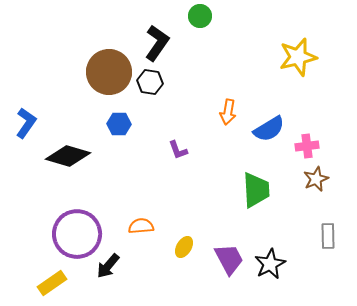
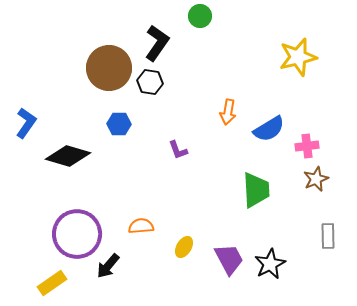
brown circle: moved 4 px up
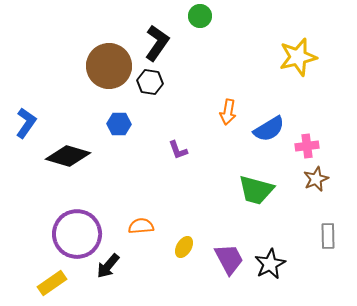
brown circle: moved 2 px up
green trapezoid: rotated 108 degrees clockwise
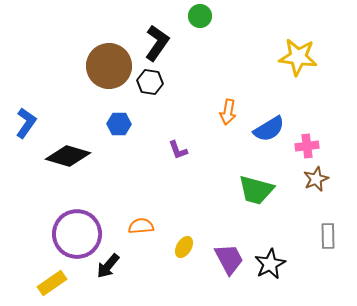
yellow star: rotated 21 degrees clockwise
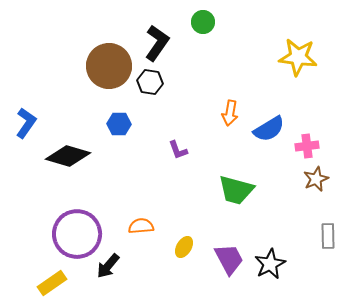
green circle: moved 3 px right, 6 px down
orange arrow: moved 2 px right, 1 px down
green trapezoid: moved 20 px left
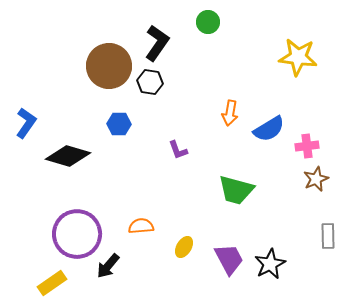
green circle: moved 5 px right
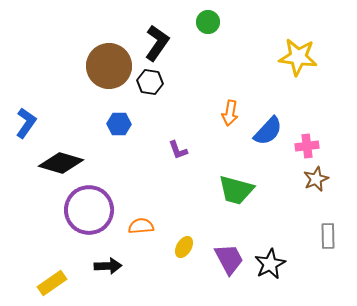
blue semicircle: moved 1 px left, 2 px down; rotated 16 degrees counterclockwise
black diamond: moved 7 px left, 7 px down
purple circle: moved 12 px right, 24 px up
black arrow: rotated 132 degrees counterclockwise
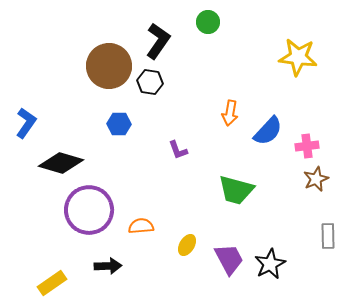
black L-shape: moved 1 px right, 2 px up
yellow ellipse: moved 3 px right, 2 px up
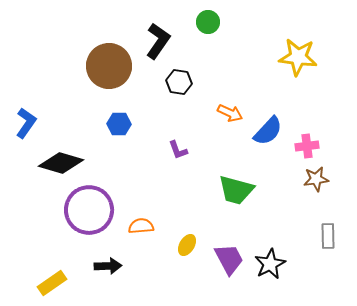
black hexagon: moved 29 px right
orange arrow: rotated 75 degrees counterclockwise
brown star: rotated 15 degrees clockwise
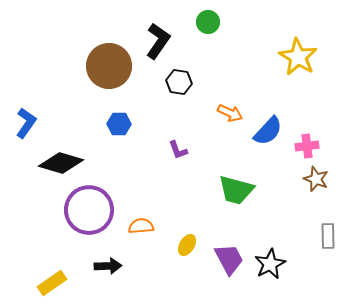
yellow star: rotated 24 degrees clockwise
brown star: rotated 30 degrees clockwise
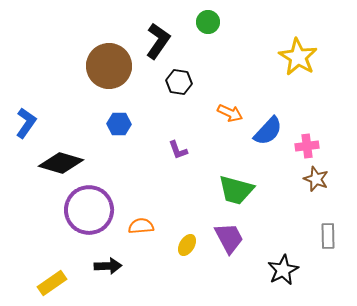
purple trapezoid: moved 21 px up
black star: moved 13 px right, 6 px down
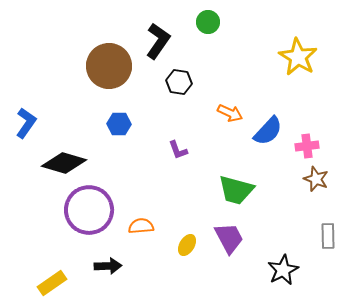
black diamond: moved 3 px right
